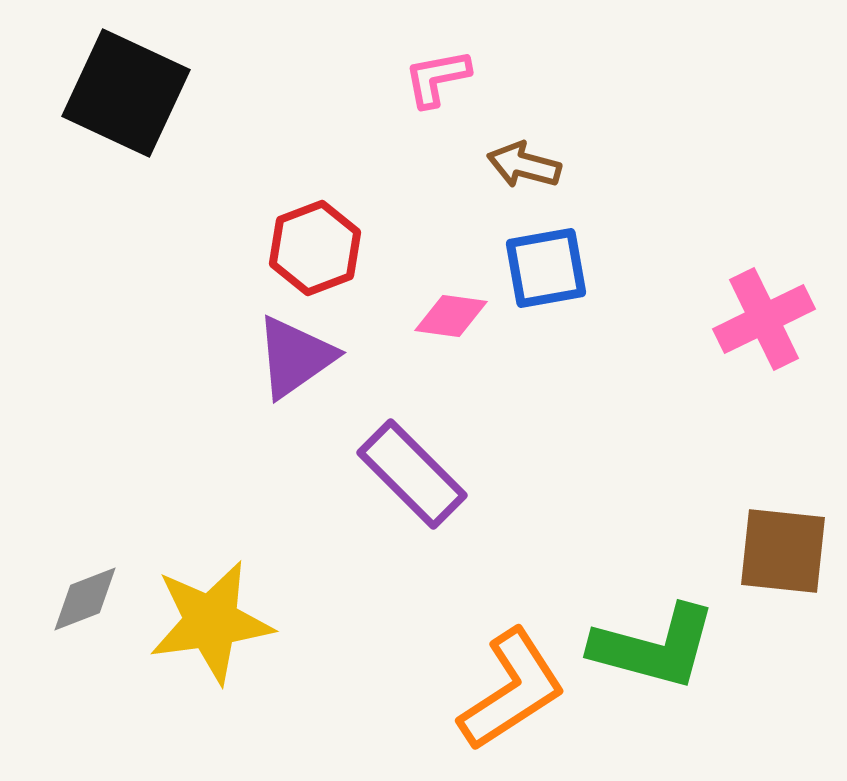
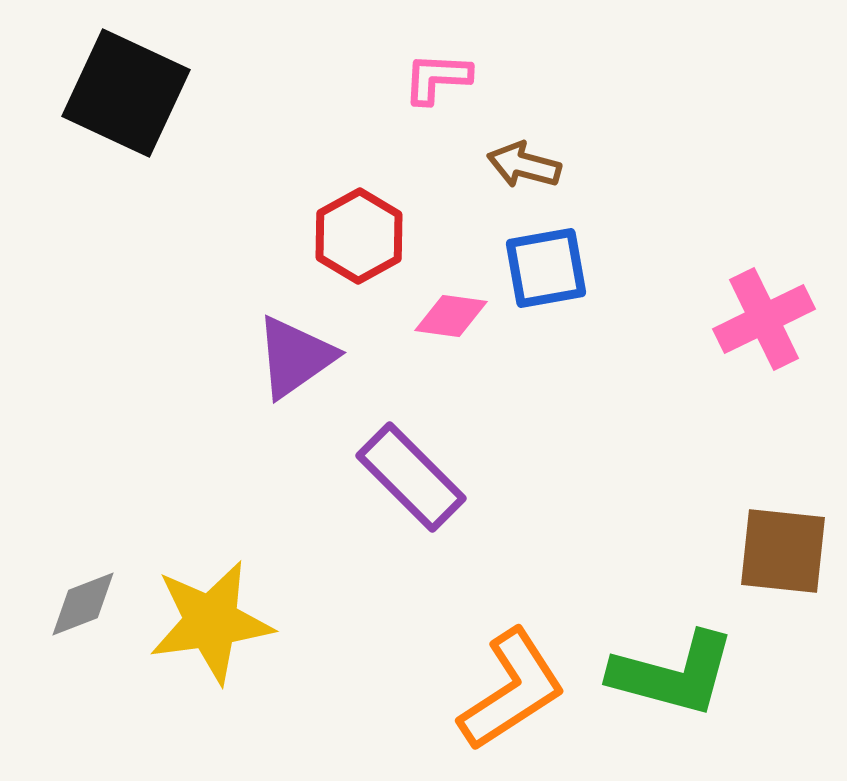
pink L-shape: rotated 14 degrees clockwise
red hexagon: moved 44 px right, 12 px up; rotated 8 degrees counterclockwise
purple rectangle: moved 1 px left, 3 px down
gray diamond: moved 2 px left, 5 px down
green L-shape: moved 19 px right, 27 px down
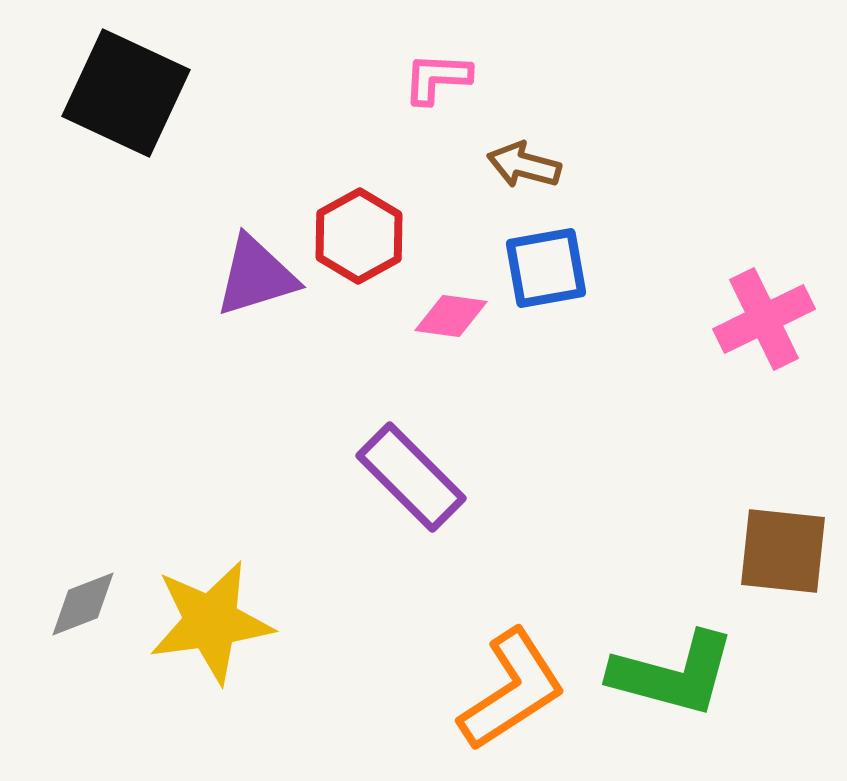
purple triangle: moved 39 px left, 81 px up; rotated 18 degrees clockwise
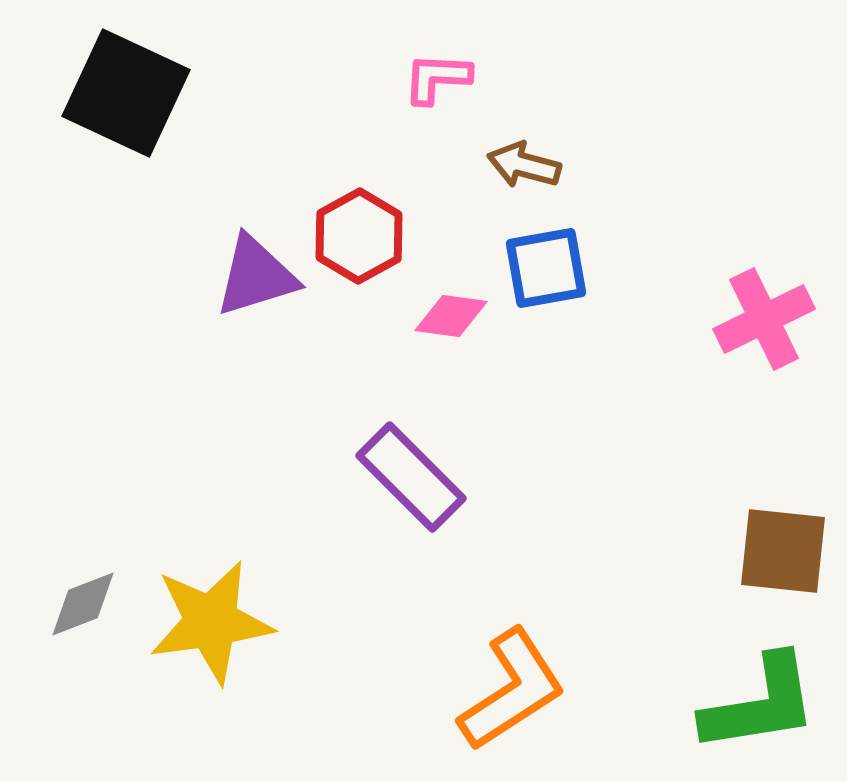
green L-shape: moved 87 px right, 30 px down; rotated 24 degrees counterclockwise
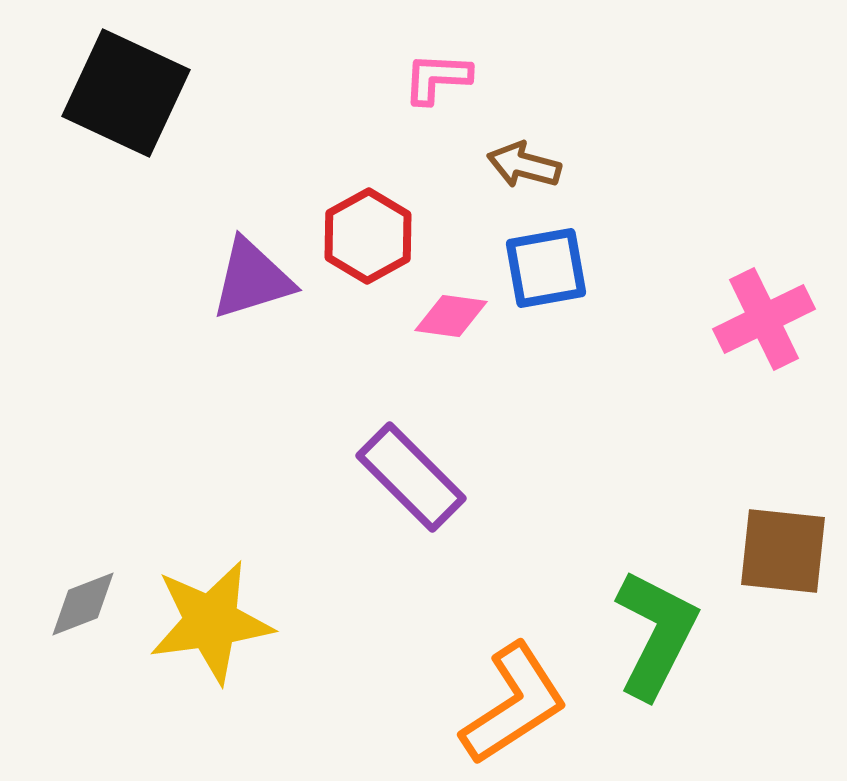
red hexagon: moved 9 px right
purple triangle: moved 4 px left, 3 px down
orange L-shape: moved 2 px right, 14 px down
green L-shape: moved 104 px left, 70 px up; rotated 54 degrees counterclockwise
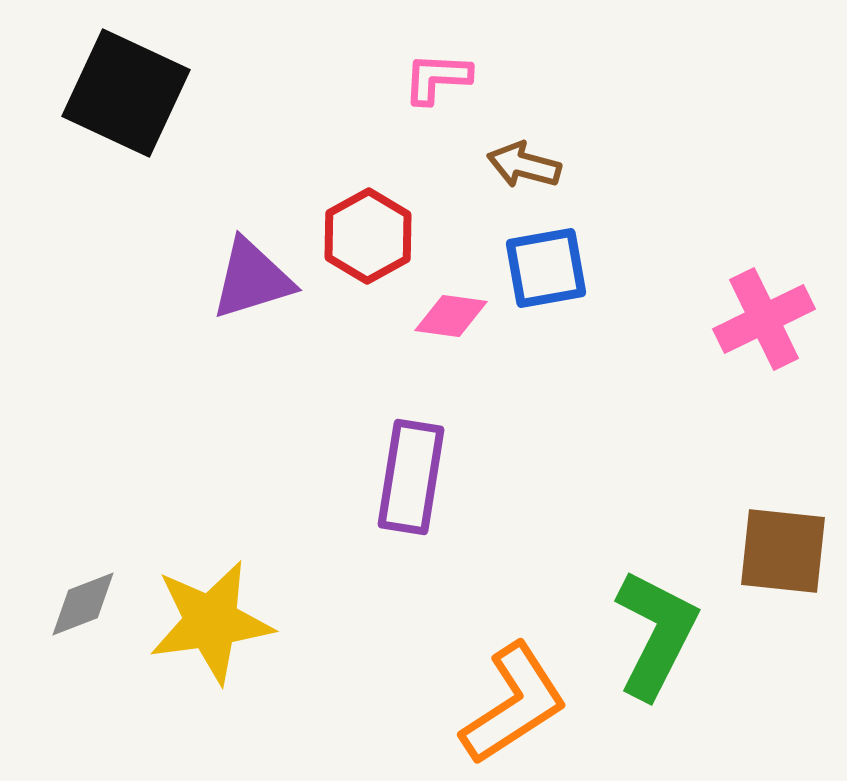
purple rectangle: rotated 54 degrees clockwise
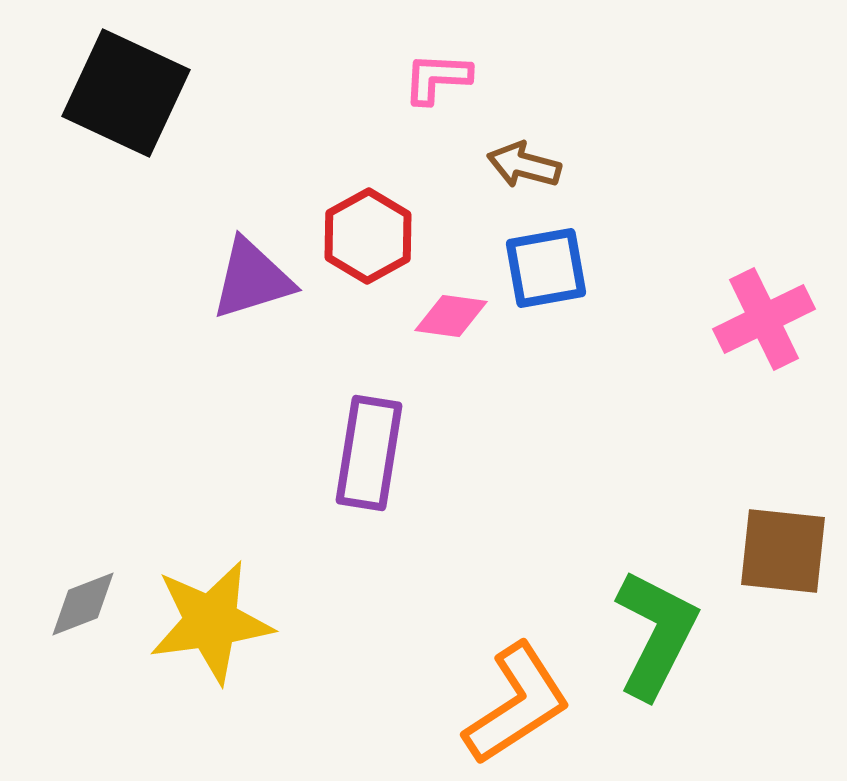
purple rectangle: moved 42 px left, 24 px up
orange L-shape: moved 3 px right
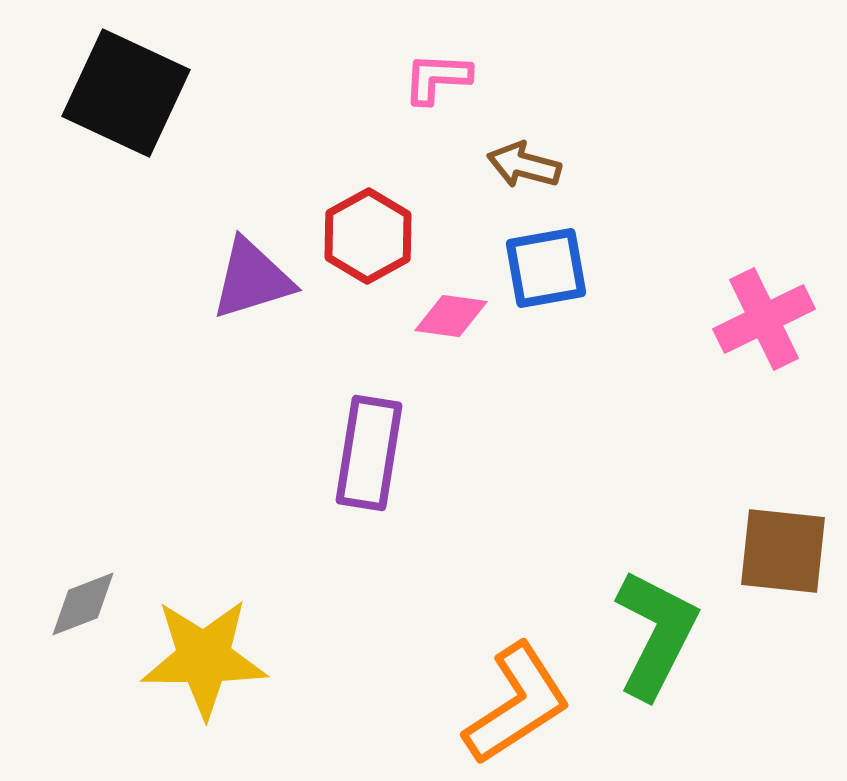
yellow star: moved 7 px left, 36 px down; rotated 8 degrees clockwise
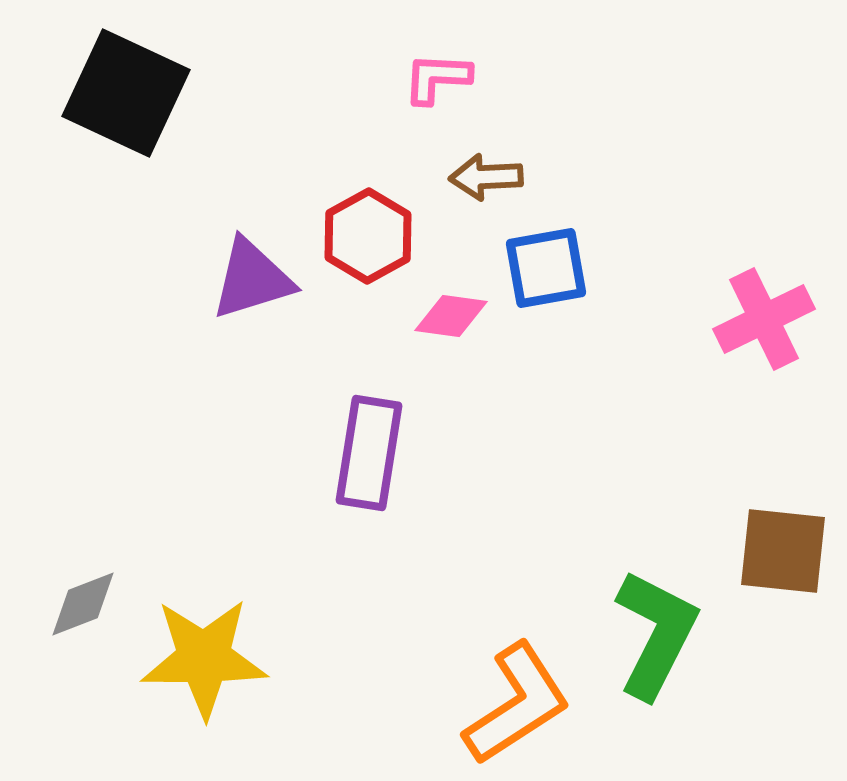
brown arrow: moved 38 px left, 12 px down; rotated 18 degrees counterclockwise
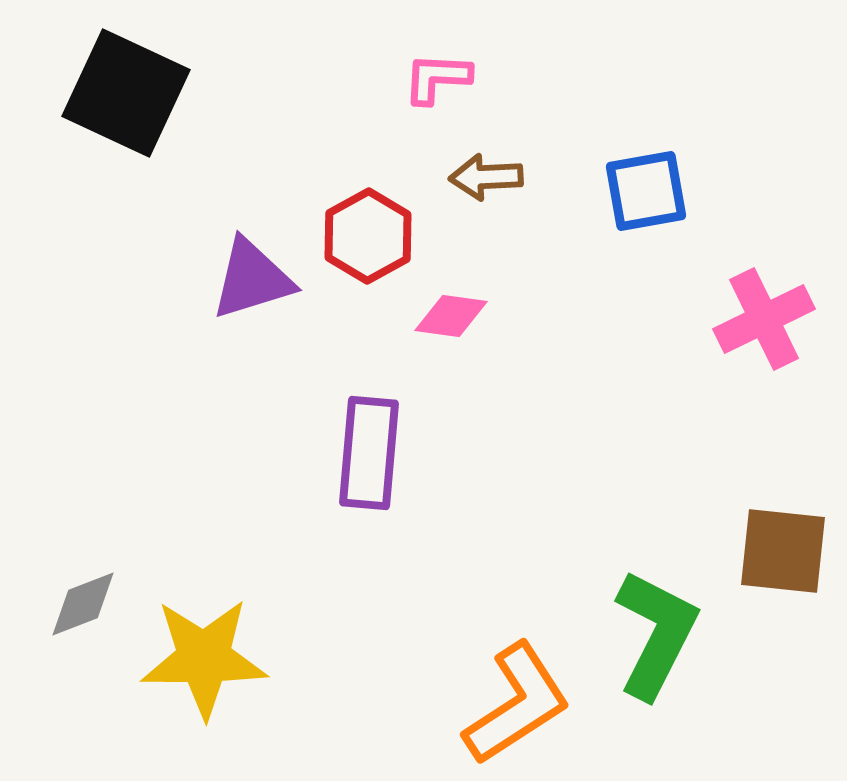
blue square: moved 100 px right, 77 px up
purple rectangle: rotated 4 degrees counterclockwise
